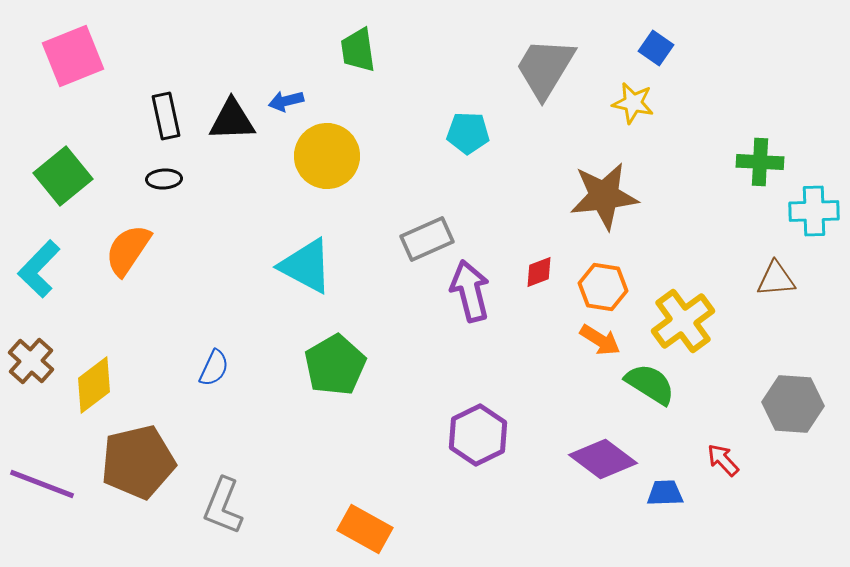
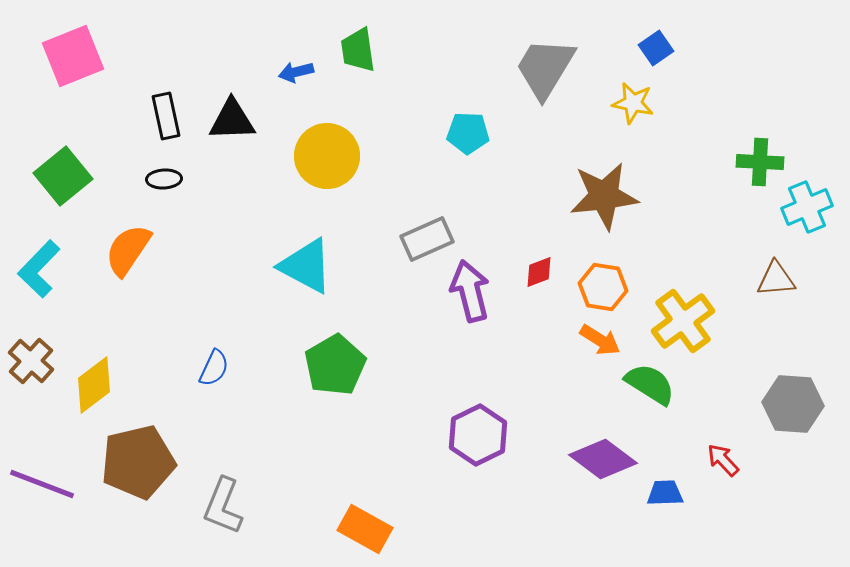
blue square: rotated 20 degrees clockwise
blue arrow: moved 10 px right, 29 px up
cyan cross: moved 7 px left, 4 px up; rotated 21 degrees counterclockwise
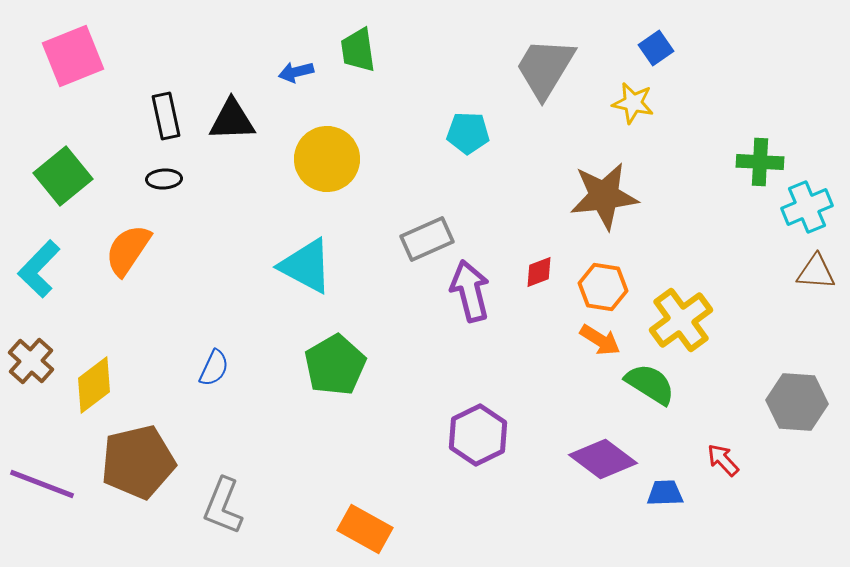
yellow circle: moved 3 px down
brown triangle: moved 40 px right, 7 px up; rotated 9 degrees clockwise
yellow cross: moved 2 px left, 1 px up
gray hexagon: moved 4 px right, 2 px up
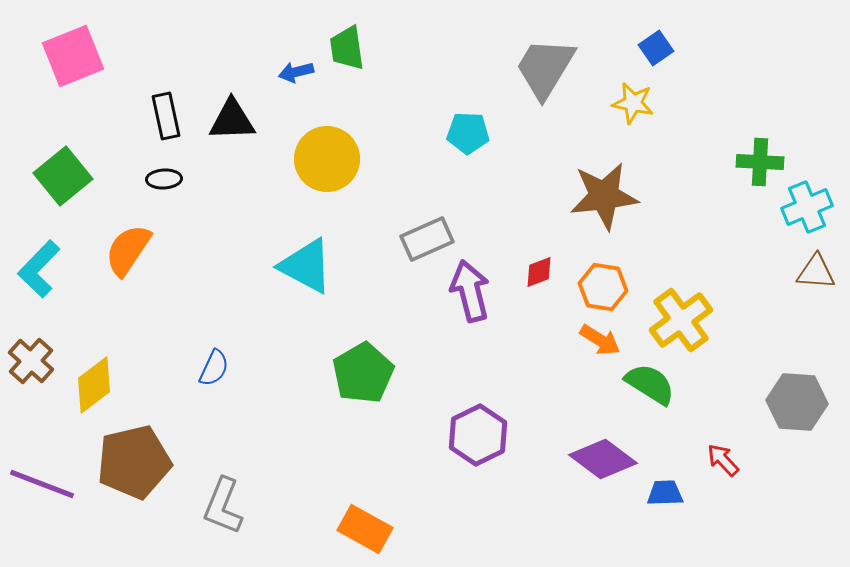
green trapezoid: moved 11 px left, 2 px up
green pentagon: moved 28 px right, 8 px down
brown pentagon: moved 4 px left
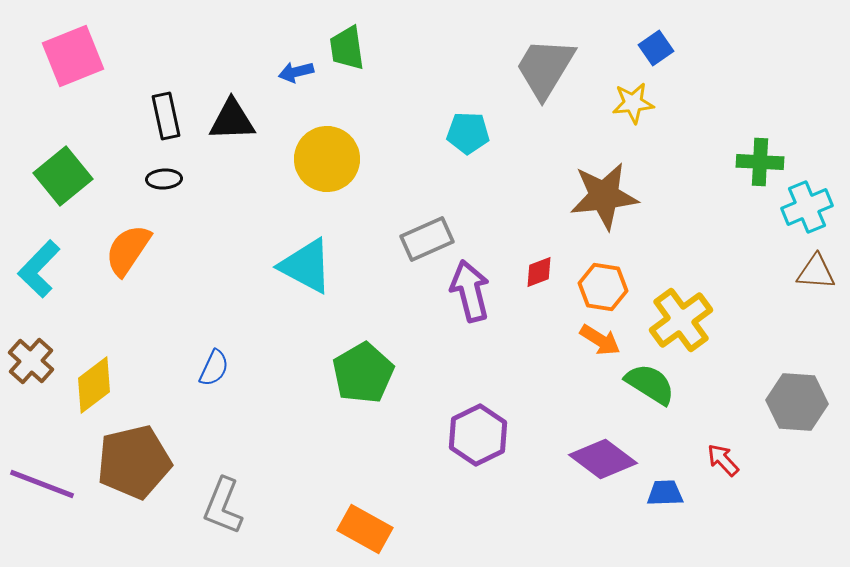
yellow star: rotated 18 degrees counterclockwise
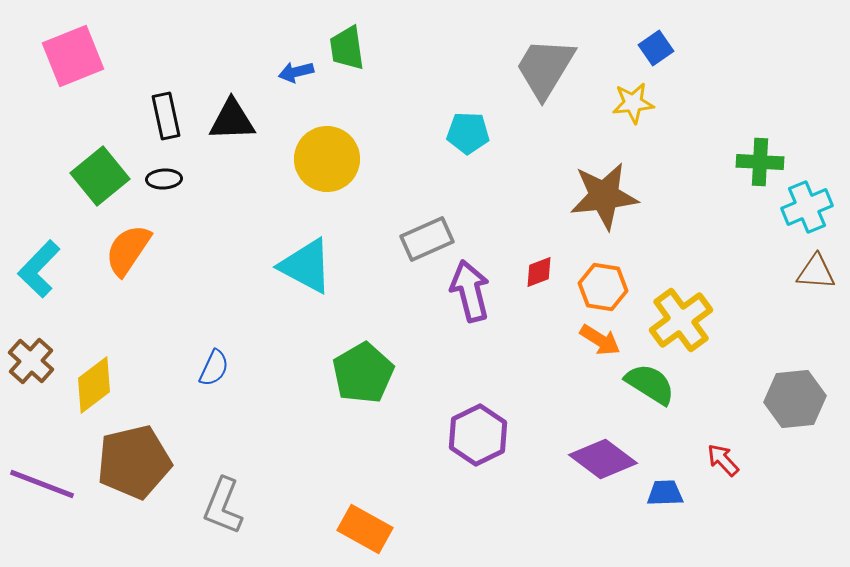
green square: moved 37 px right
gray hexagon: moved 2 px left, 3 px up; rotated 10 degrees counterclockwise
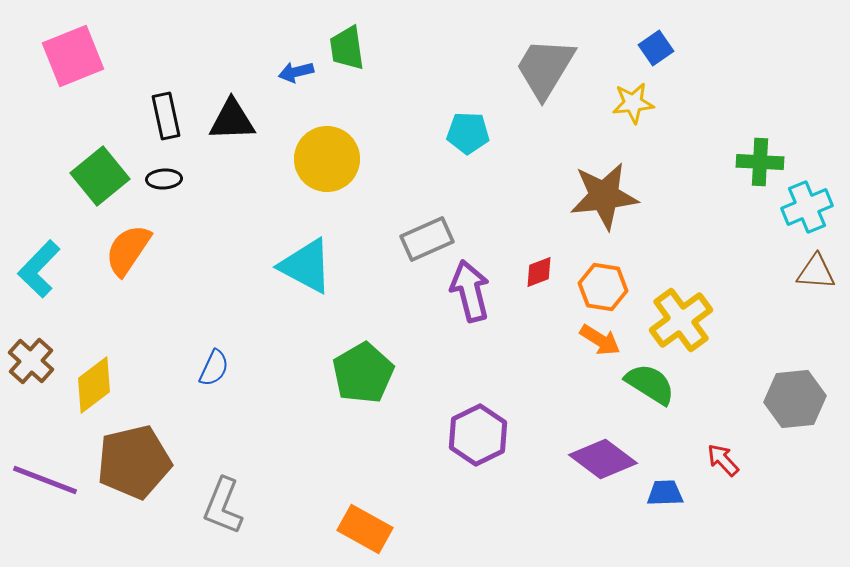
purple line: moved 3 px right, 4 px up
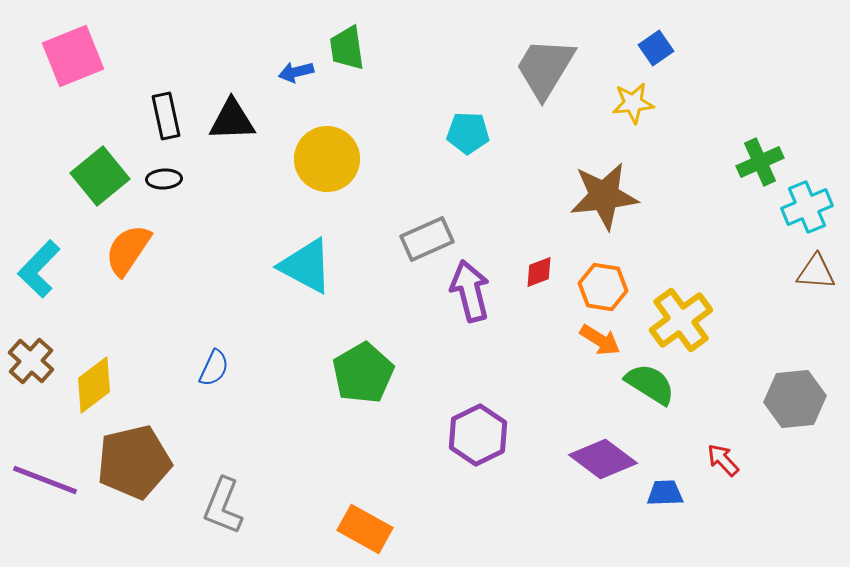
green cross: rotated 27 degrees counterclockwise
